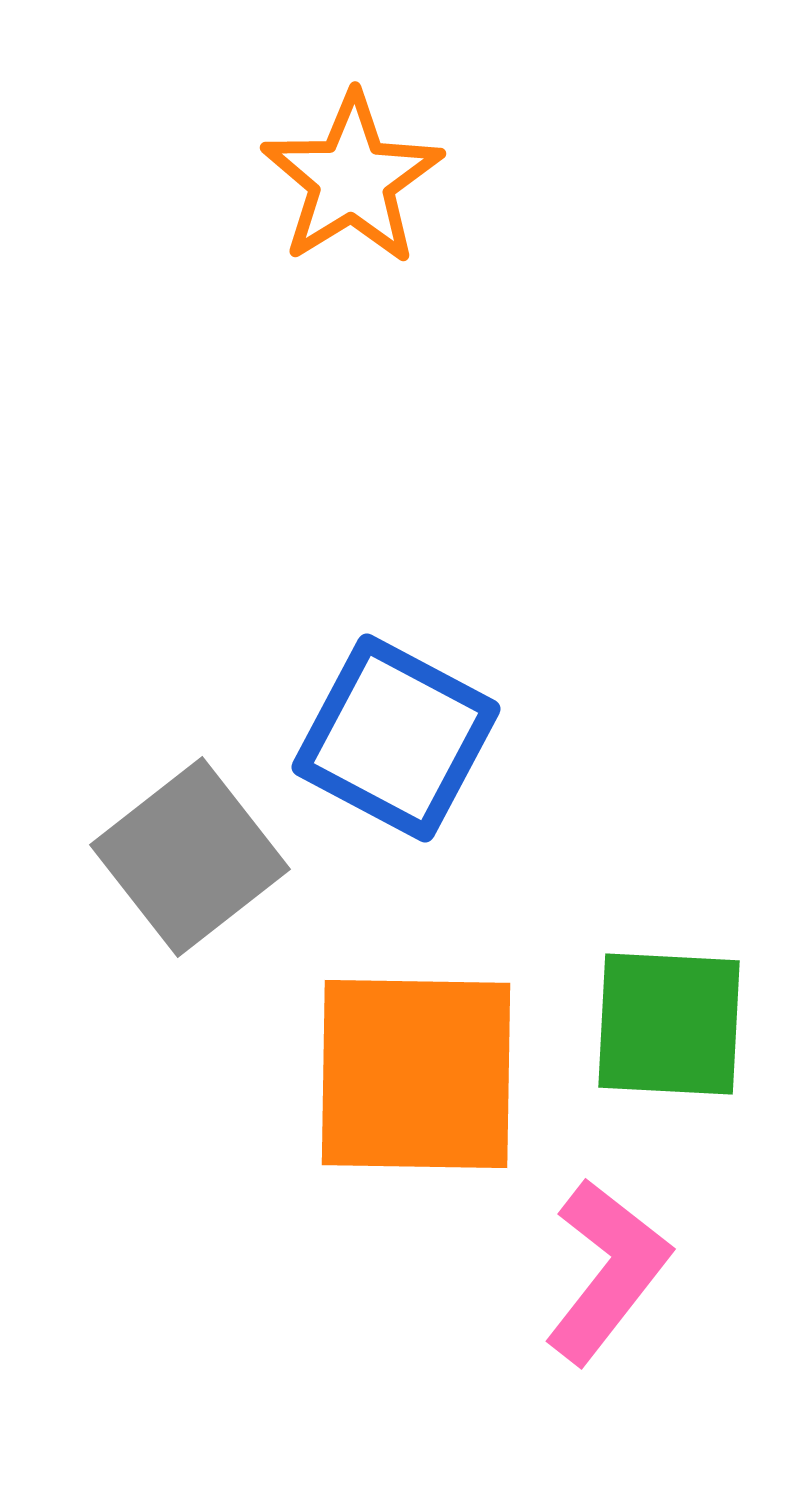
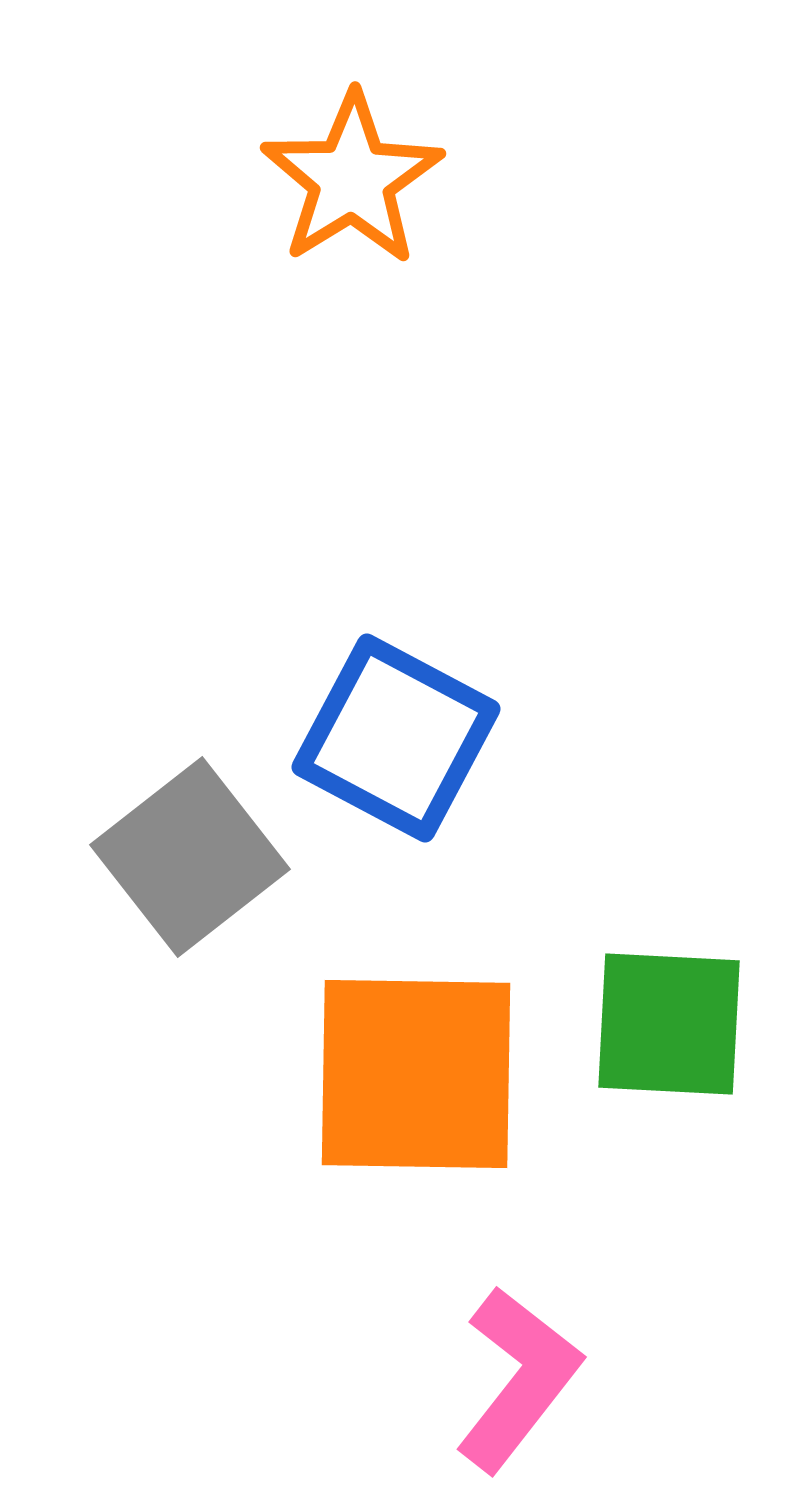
pink L-shape: moved 89 px left, 108 px down
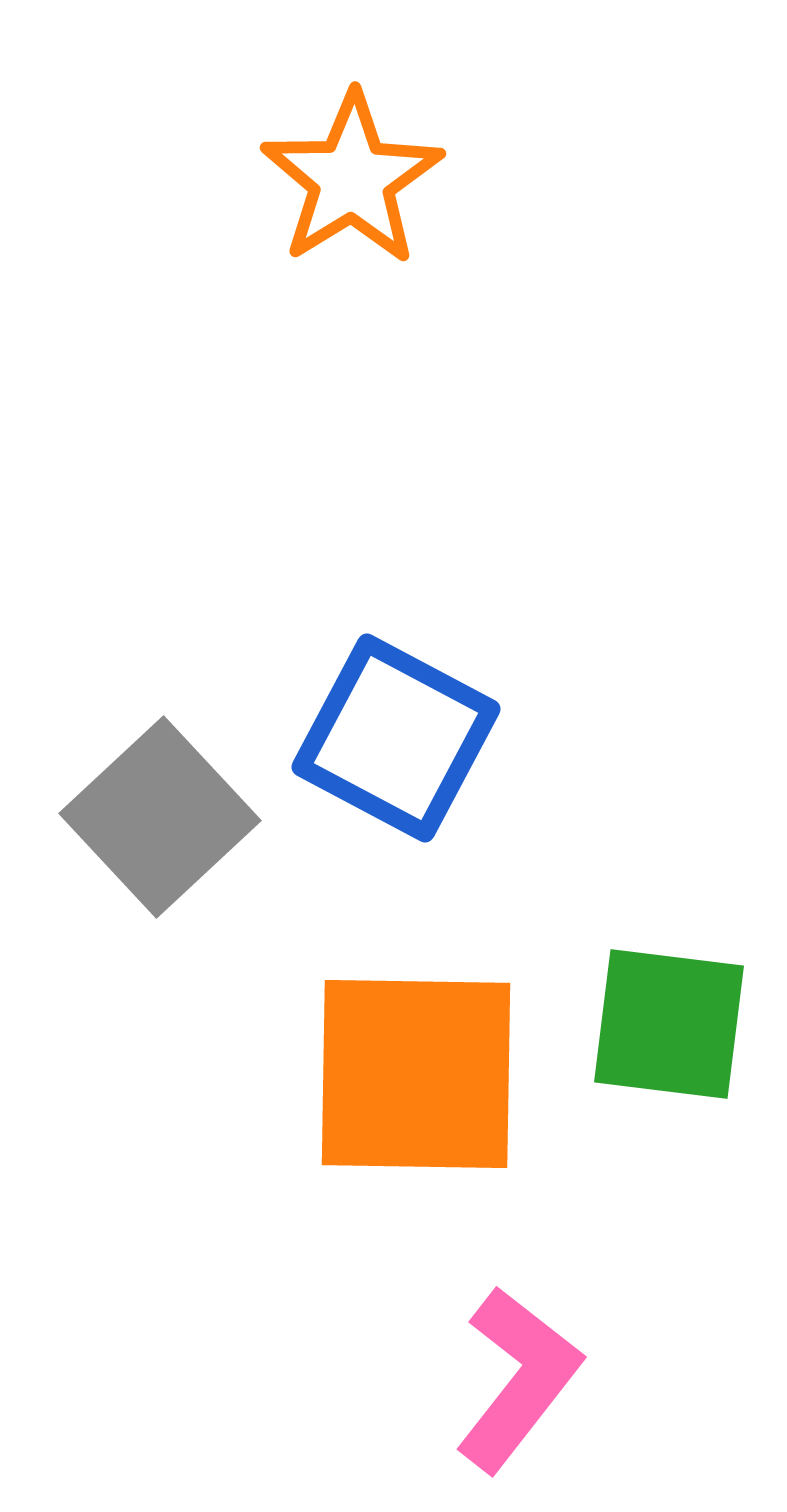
gray square: moved 30 px left, 40 px up; rotated 5 degrees counterclockwise
green square: rotated 4 degrees clockwise
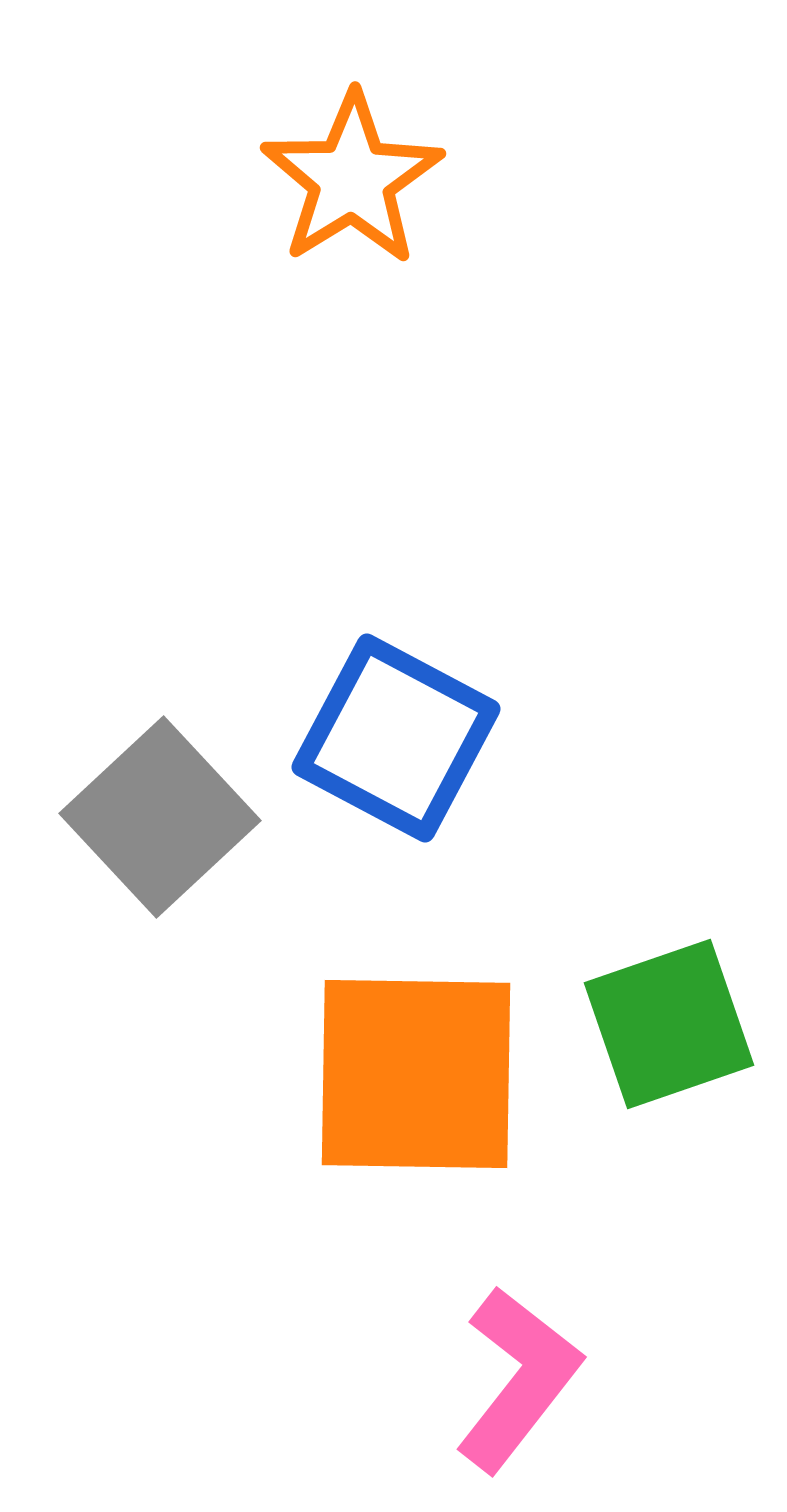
green square: rotated 26 degrees counterclockwise
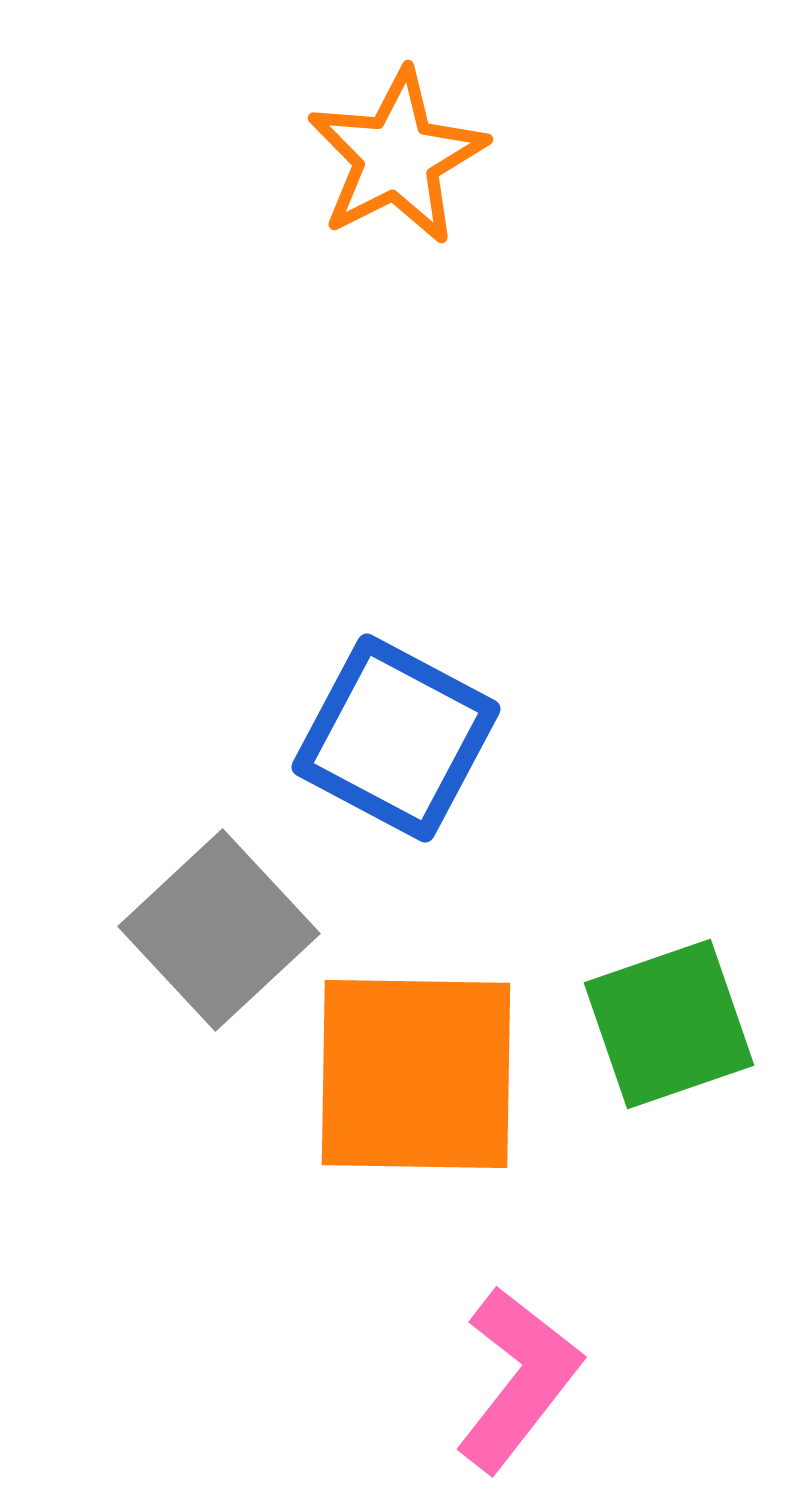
orange star: moved 45 px right, 22 px up; rotated 5 degrees clockwise
gray square: moved 59 px right, 113 px down
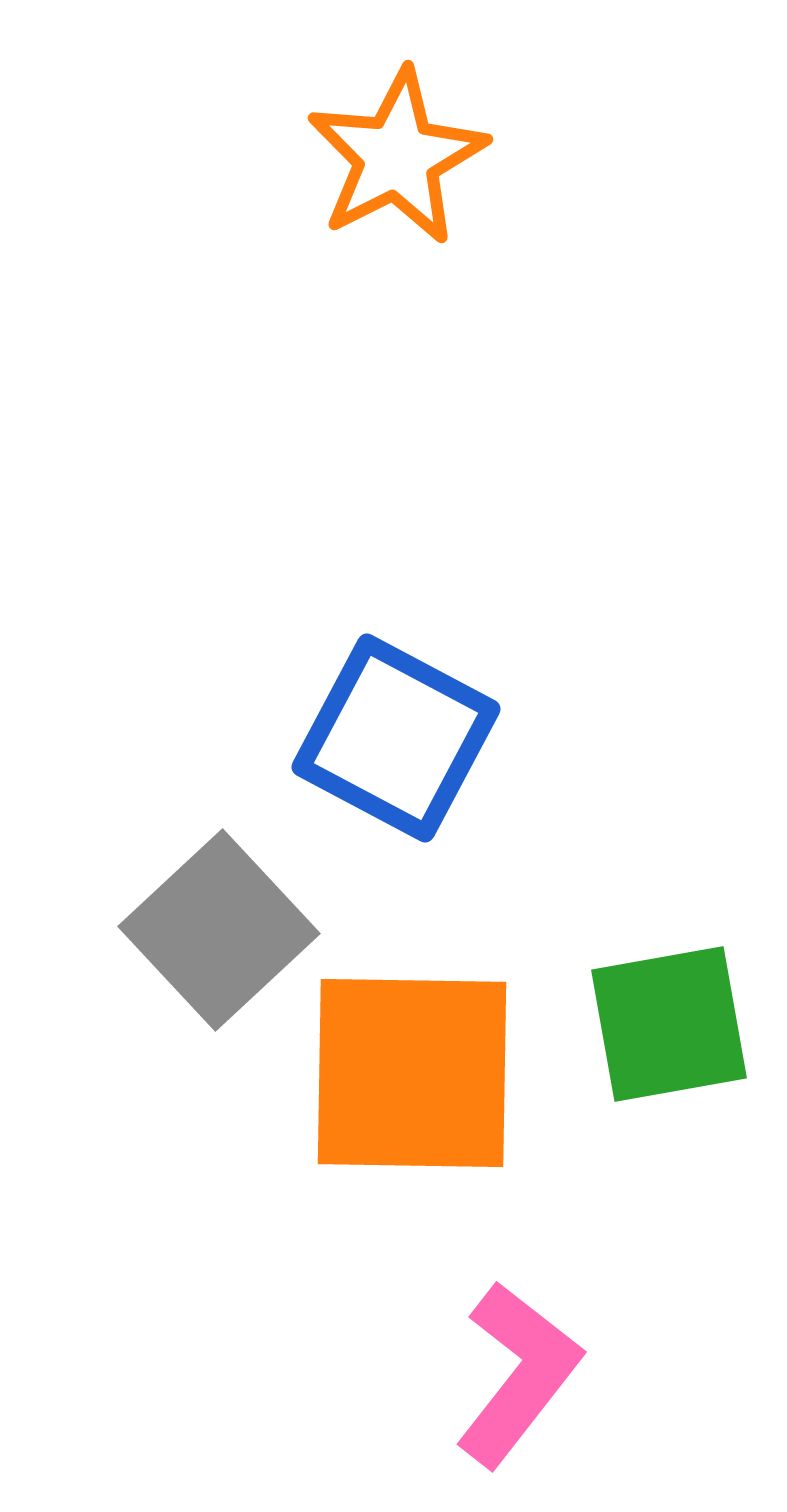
green square: rotated 9 degrees clockwise
orange square: moved 4 px left, 1 px up
pink L-shape: moved 5 px up
